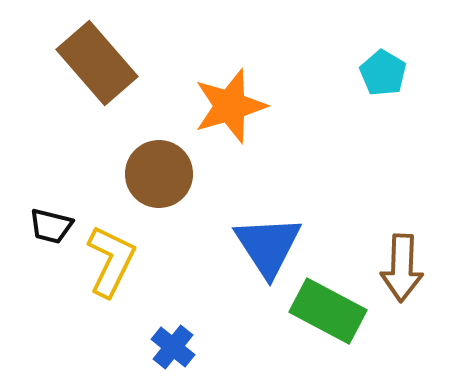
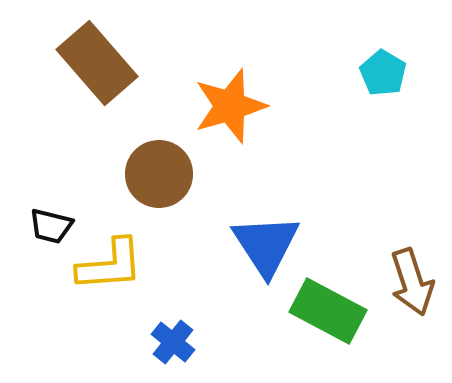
blue triangle: moved 2 px left, 1 px up
yellow L-shape: moved 1 px left, 4 px down; rotated 60 degrees clockwise
brown arrow: moved 10 px right, 14 px down; rotated 20 degrees counterclockwise
blue cross: moved 5 px up
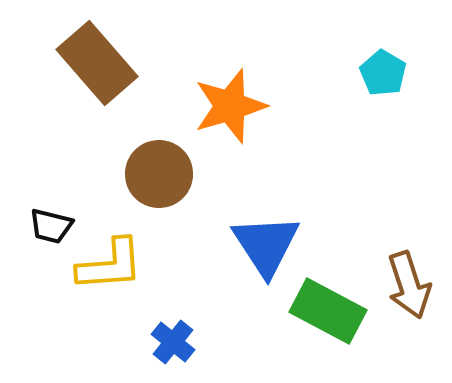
brown arrow: moved 3 px left, 3 px down
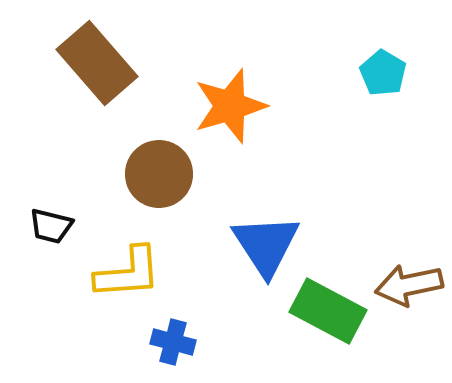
yellow L-shape: moved 18 px right, 8 px down
brown arrow: rotated 96 degrees clockwise
blue cross: rotated 24 degrees counterclockwise
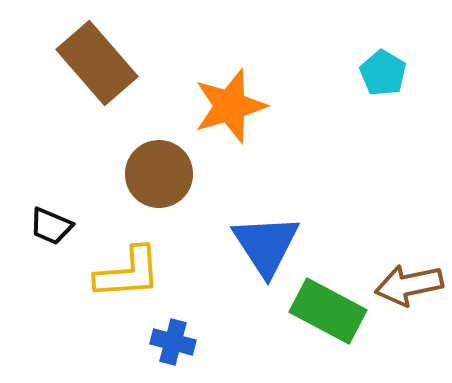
black trapezoid: rotated 9 degrees clockwise
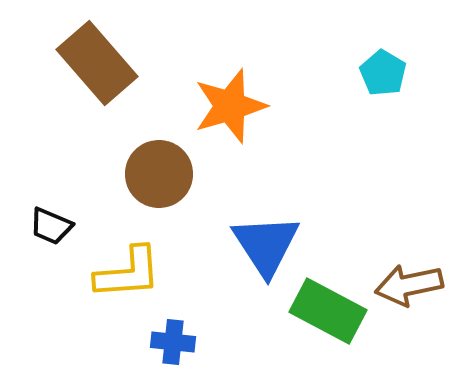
blue cross: rotated 9 degrees counterclockwise
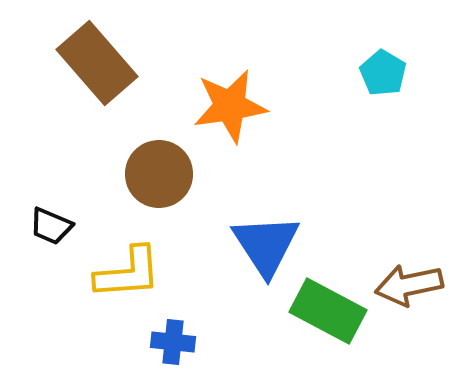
orange star: rotated 8 degrees clockwise
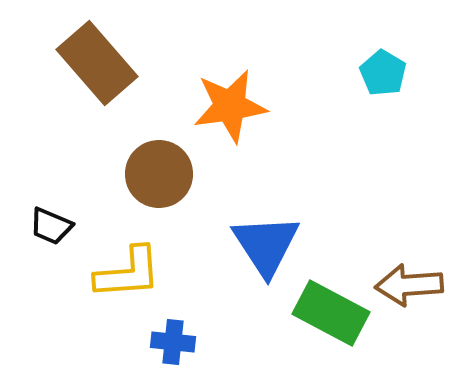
brown arrow: rotated 8 degrees clockwise
green rectangle: moved 3 px right, 2 px down
